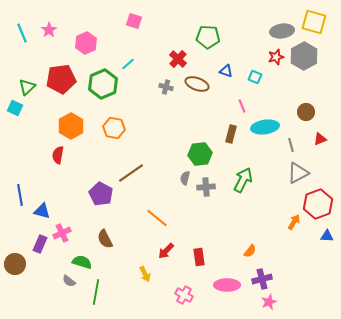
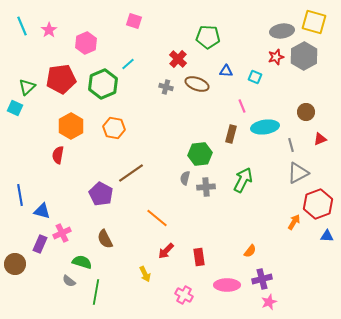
cyan line at (22, 33): moved 7 px up
blue triangle at (226, 71): rotated 16 degrees counterclockwise
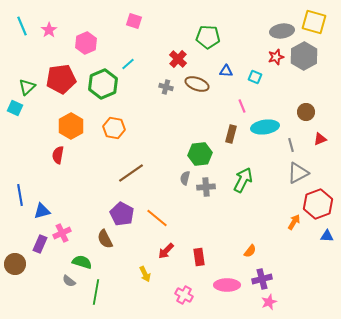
purple pentagon at (101, 194): moved 21 px right, 20 px down
blue triangle at (42, 211): rotated 30 degrees counterclockwise
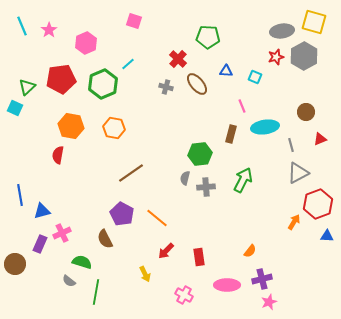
brown ellipse at (197, 84): rotated 30 degrees clockwise
orange hexagon at (71, 126): rotated 20 degrees counterclockwise
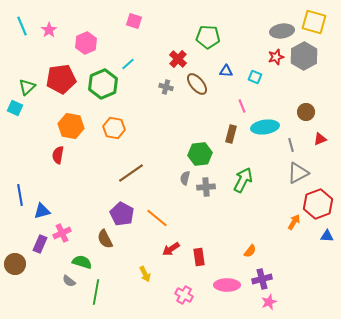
red arrow at (166, 251): moved 5 px right, 2 px up; rotated 12 degrees clockwise
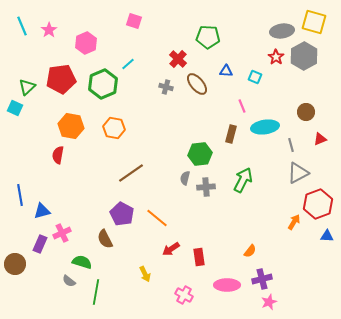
red star at (276, 57): rotated 21 degrees counterclockwise
